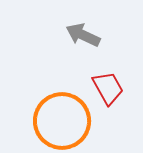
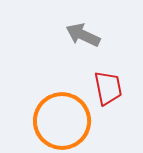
red trapezoid: rotated 18 degrees clockwise
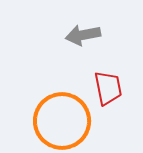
gray arrow: rotated 36 degrees counterclockwise
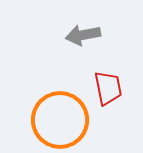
orange circle: moved 2 px left, 1 px up
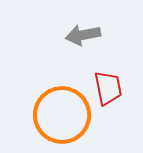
orange circle: moved 2 px right, 5 px up
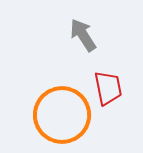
gray arrow: rotated 68 degrees clockwise
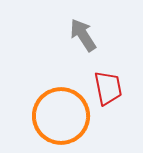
orange circle: moved 1 px left, 1 px down
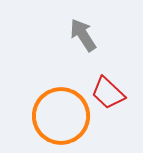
red trapezoid: moved 5 px down; rotated 144 degrees clockwise
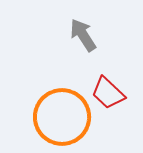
orange circle: moved 1 px right, 1 px down
